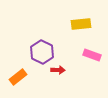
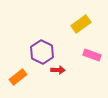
yellow rectangle: rotated 30 degrees counterclockwise
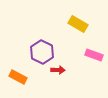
yellow rectangle: moved 3 px left; rotated 66 degrees clockwise
pink rectangle: moved 2 px right
orange rectangle: rotated 66 degrees clockwise
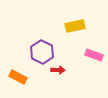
yellow rectangle: moved 3 px left, 2 px down; rotated 42 degrees counterclockwise
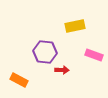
purple hexagon: moved 3 px right; rotated 20 degrees counterclockwise
red arrow: moved 4 px right
orange rectangle: moved 1 px right, 3 px down
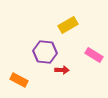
yellow rectangle: moved 7 px left, 1 px up; rotated 18 degrees counterclockwise
pink rectangle: rotated 12 degrees clockwise
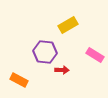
pink rectangle: moved 1 px right
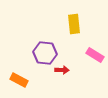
yellow rectangle: moved 6 px right, 1 px up; rotated 66 degrees counterclockwise
purple hexagon: moved 1 px down
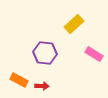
yellow rectangle: rotated 54 degrees clockwise
pink rectangle: moved 1 px left, 1 px up
red arrow: moved 20 px left, 16 px down
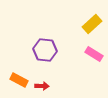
yellow rectangle: moved 18 px right
purple hexagon: moved 3 px up
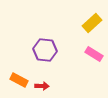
yellow rectangle: moved 1 px up
